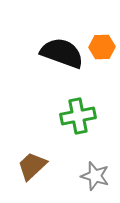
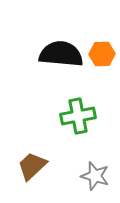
orange hexagon: moved 7 px down
black semicircle: moved 1 px left, 1 px down; rotated 15 degrees counterclockwise
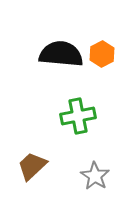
orange hexagon: rotated 25 degrees counterclockwise
gray star: rotated 16 degrees clockwise
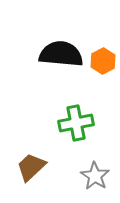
orange hexagon: moved 1 px right, 7 px down
green cross: moved 2 px left, 7 px down
brown trapezoid: moved 1 px left, 1 px down
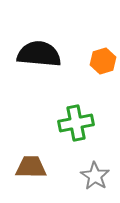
black semicircle: moved 22 px left
orange hexagon: rotated 10 degrees clockwise
brown trapezoid: rotated 44 degrees clockwise
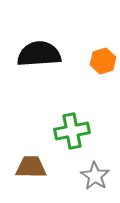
black semicircle: rotated 9 degrees counterclockwise
green cross: moved 4 px left, 8 px down
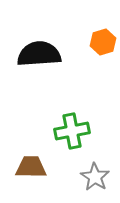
orange hexagon: moved 19 px up
gray star: moved 1 px down
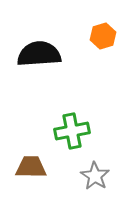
orange hexagon: moved 6 px up
gray star: moved 1 px up
